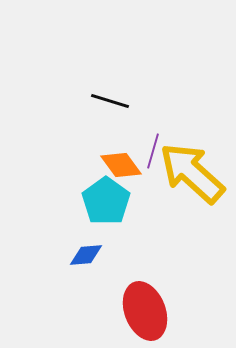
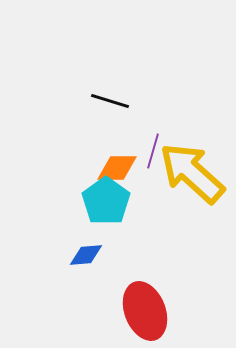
orange diamond: moved 4 px left, 3 px down; rotated 54 degrees counterclockwise
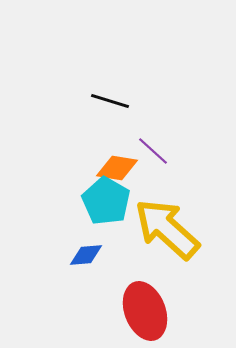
purple line: rotated 64 degrees counterclockwise
orange diamond: rotated 9 degrees clockwise
yellow arrow: moved 25 px left, 56 px down
cyan pentagon: rotated 6 degrees counterclockwise
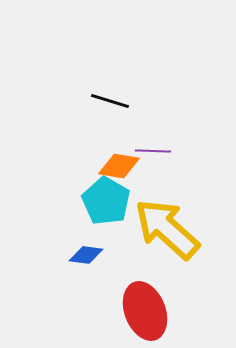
purple line: rotated 40 degrees counterclockwise
orange diamond: moved 2 px right, 2 px up
blue diamond: rotated 12 degrees clockwise
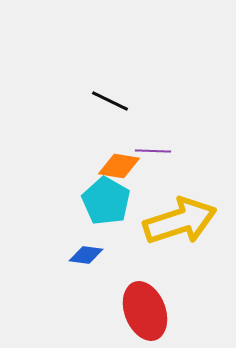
black line: rotated 9 degrees clockwise
yellow arrow: moved 13 px right, 8 px up; rotated 120 degrees clockwise
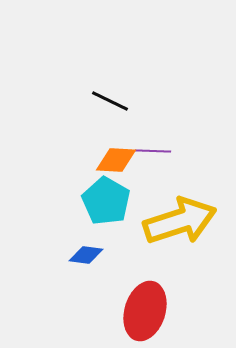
orange diamond: moved 3 px left, 6 px up; rotated 6 degrees counterclockwise
red ellipse: rotated 38 degrees clockwise
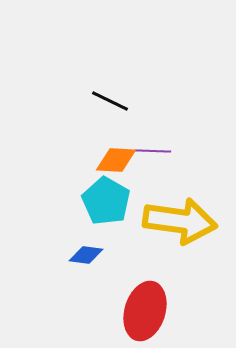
yellow arrow: rotated 26 degrees clockwise
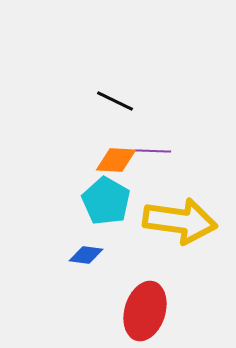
black line: moved 5 px right
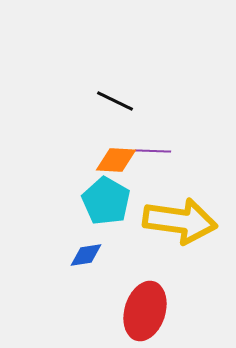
blue diamond: rotated 16 degrees counterclockwise
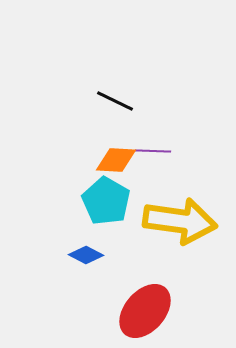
blue diamond: rotated 36 degrees clockwise
red ellipse: rotated 24 degrees clockwise
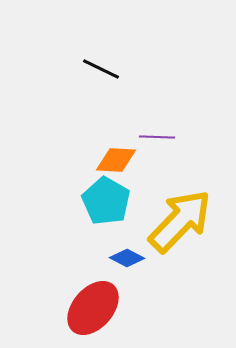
black line: moved 14 px left, 32 px up
purple line: moved 4 px right, 14 px up
yellow arrow: rotated 54 degrees counterclockwise
blue diamond: moved 41 px right, 3 px down
red ellipse: moved 52 px left, 3 px up
